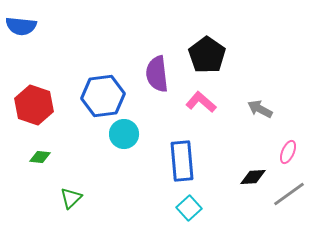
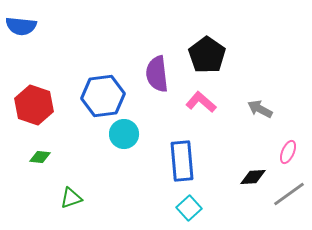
green triangle: rotated 25 degrees clockwise
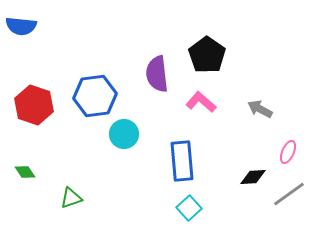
blue hexagon: moved 8 px left
green diamond: moved 15 px left, 15 px down; rotated 50 degrees clockwise
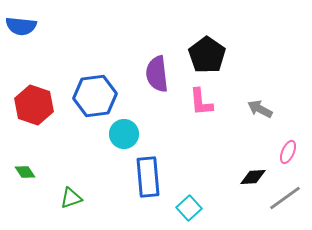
pink L-shape: rotated 136 degrees counterclockwise
blue rectangle: moved 34 px left, 16 px down
gray line: moved 4 px left, 4 px down
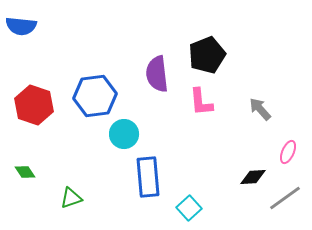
black pentagon: rotated 15 degrees clockwise
gray arrow: rotated 20 degrees clockwise
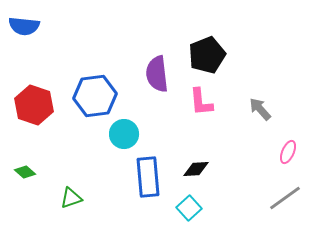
blue semicircle: moved 3 px right
green diamond: rotated 15 degrees counterclockwise
black diamond: moved 57 px left, 8 px up
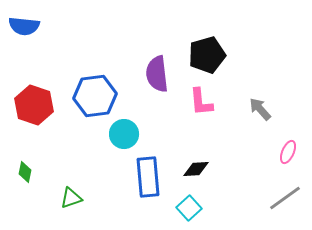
black pentagon: rotated 6 degrees clockwise
green diamond: rotated 60 degrees clockwise
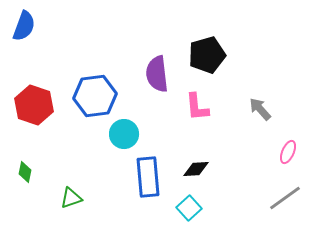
blue semicircle: rotated 76 degrees counterclockwise
pink L-shape: moved 4 px left, 5 px down
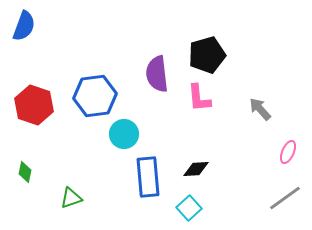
pink L-shape: moved 2 px right, 9 px up
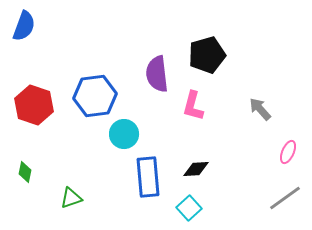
pink L-shape: moved 6 px left, 8 px down; rotated 20 degrees clockwise
